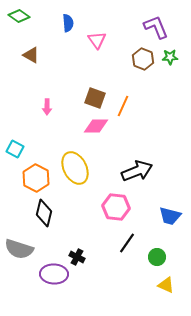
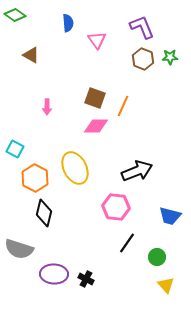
green diamond: moved 4 px left, 1 px up
purple L-shape: moved 14 px left
orange hexagon: moved 1 px left
black cross: moved 9 px right, 22 px down
yellow triangle: rotated 24 degrees clockwise
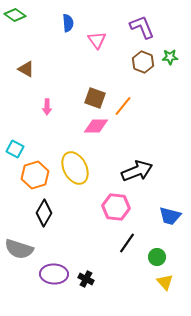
brown triangle: moved 5 px left, 14 px down
brown hexagon: moved 3 px down
orange line: rotated 15 degrees clockwise
orange hexagon: moved 3 px up; rotated 16 degrees clockwise
black diamond: rotated 16 degrees clockwise
yellow triangle: moved 1 px left, 3 px up
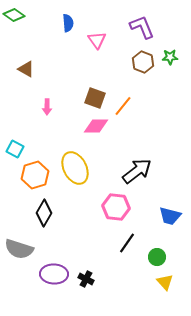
green diamond: moved 1 px left
black arrow: rotated 16 degrees counterclockwise
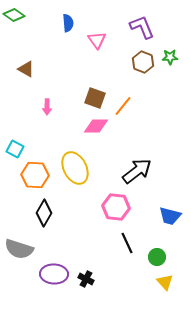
orange hexagon: rotated 20 degrees clockwise
black line: rotated 60 degrees counterclockwise
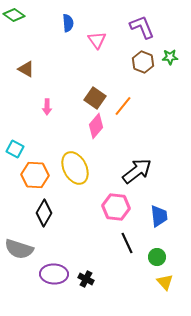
brown square: rotated 15 degrees clockwise
pink diamond: rotated 50 degrees counterclockwise
blue trapezoid: moved 11 px left; rotated 110 degrees counterclockwise
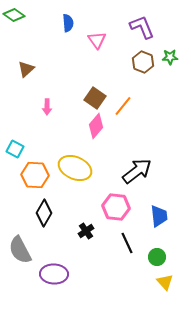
brown triangle: rotated 48 degrees clockwise
yellow ellipse: rotated 40 degrees counterclockwise
gray semicircle: moved 1 px right, 1 px down; rotated 44 degrees clockwise
black cross: moved 48 px up; rotated 28 degrees clockwise
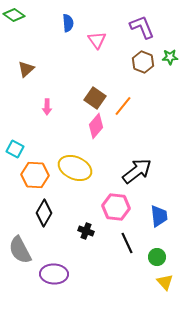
black cross: rotated 35 degrees counterclockwise
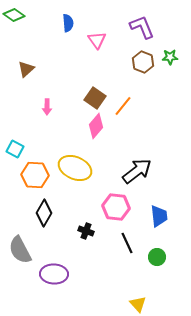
yellow triangle: moved 27 px left, 22 px down
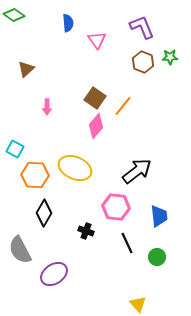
purple ellipse: rotated 36 degrees counterclockwise
